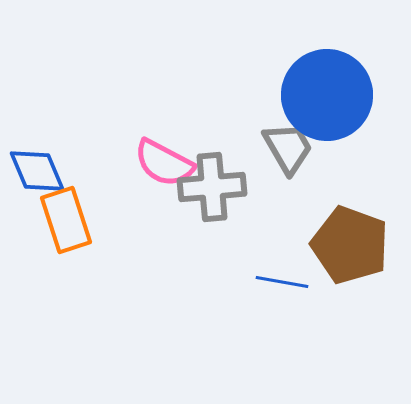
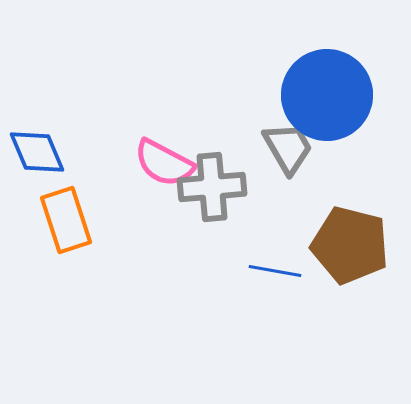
blue diamond: moved 19 px up
brown pentagon: rotated 6 degrees counterclockwise
blue line: moved 7 px left, 11 px up
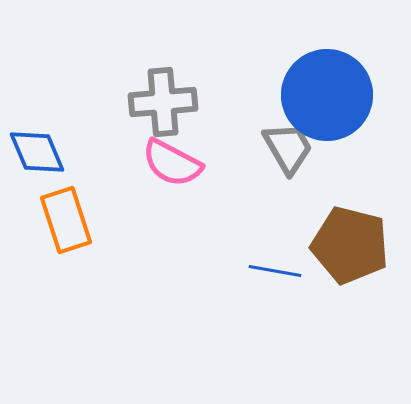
pink semicircle: moved 8 px right
gray cross: moved 49 px left, 85 px up
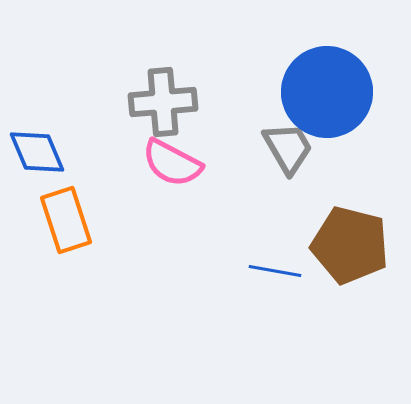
blue circle: moved 3 px up
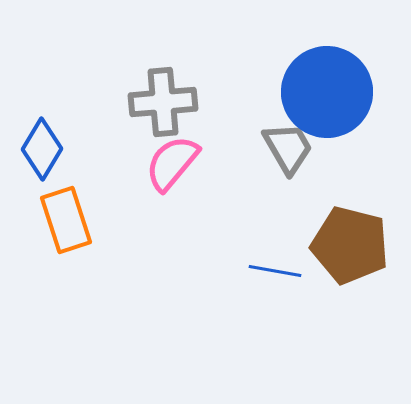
blue diamond: moved 5 px right, 3 px up; rotated 54 degrees clockwise
pink semicircle: rotated 102 degrees clockwise
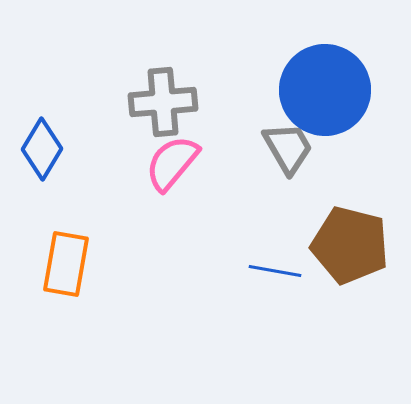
blue circle: moved 2 px left, 2 px up
orange rectangle: moved 44 px down; rotated 28 degrees clockwise
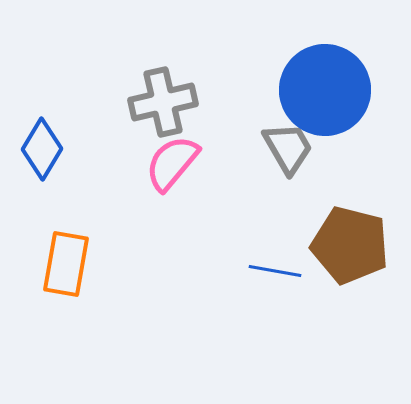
gray cross: rotated 8 degrees counterclockwise
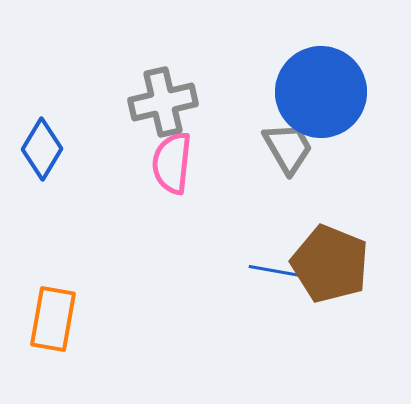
blue circle: moved 4 px left, 2 px down
pink semicircle: rotated 34 degrees counterclockwise
brown pentagon: moved 20 px left, 19 px down; rotated 8 degrees clockwise
orange rectangle: moved 13 px left, 55 px down
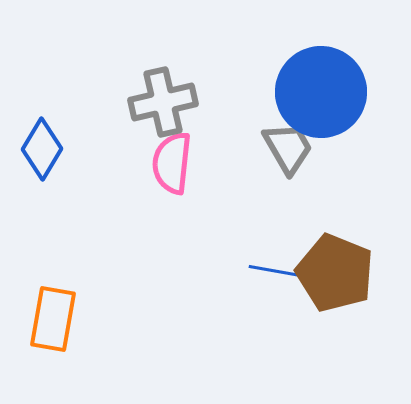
brown pentagon: moved 5 px right, 9 px down
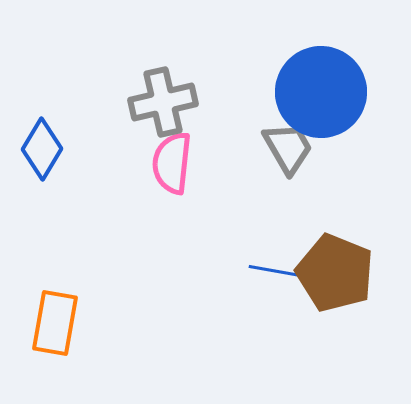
orange rectangle: moved 2 px right, 4 px down
